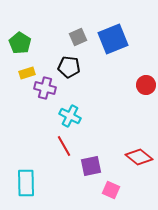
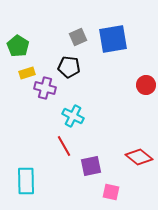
blue square: rotated 12 degrees clockwise
green pentagon: moved 2 px left, 3 px down
cyan cross: moved 3 px right
cyan rectangle: moved 2 px up
pink square: moved 2 px down; rotated 12 degrees counterclockwise
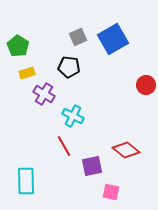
blue square: rotated 20 degrees counterclockwise
purple cross: moved 1 px left, 6 px down; rotated 15 degrees clockwise
red diamond: moved 13 px left, 7 px up
purple square: moved 1 px right
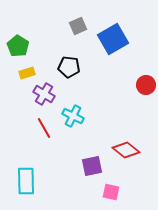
gray square: moved 11 px up
red line: moved 20 px left, 18 px up
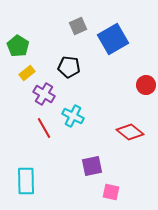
yellow rectangle: rotated 21 degrees counterclockwise
red diamond: moved 4 px right, 18 px up
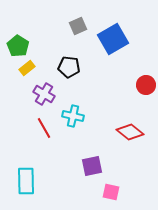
yellow rectangle: moved 5 px up
cyan cross: rotated 15 degrees counterclockwise
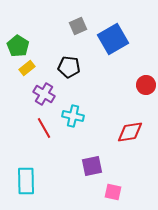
red diamond: rotated 48 degrees counterclockwise
pink square: moved 2 px right
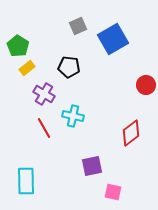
red diamond: moved 1 px right, 1 px down; rotated 28 degrees counterclockwise
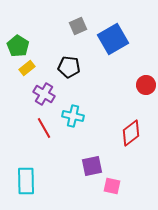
pink square: moved 1 px left, 6 px up
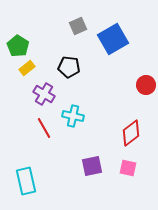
cyan rectangle: rotated 12 degrees counterclockwise
pink square: moved 16 px right, 18 px up
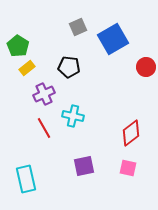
gray square: moved 1 px down
red circle: moved 18 px up
purple cross: rotated 35 degrees clockwise
purple square: moved 8 px left
cyan rectangle: moved 2 px up
